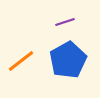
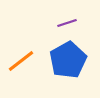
purple line: moved 2 px right, 1 px down
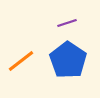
blue pentagon: rotated 9 degrees counterclockwise
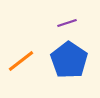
blue pentagon: moved 1 px right
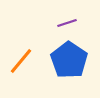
orange line: rotated 12 degrees counterclockwise
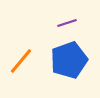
blue pentagon: rotated 18 degrees clockwise
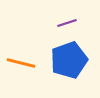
orange line: moved 2 px down; rotated 64 degrees clockwise
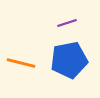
blue pentagon: rotated 9 degrees clockwise
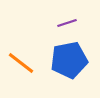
orange line: rotated 24 degrees clockwise
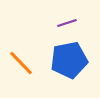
orange line: rotated 8 degrees clockwise
